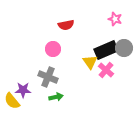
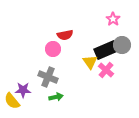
pink star: moved 2 px left; rotated 16 degrees clockwise
red semicircle: moved 1 px left, 10 px down
gray circle: moved 2 px left, 3 px up
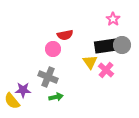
black rectangle: moved 4 px up; rotated 15 degrees clockwise
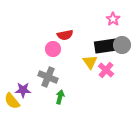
green arrow: moved 4 px right; rotated 64 degrees counterclockwise
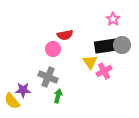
pink cross: moved 2 px left, 1 px down; rotated 21 degrees clockwise
green arrow: moved 2 px left, 1 px up
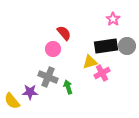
red semicircle: moved 1 px left, 2 px up; rotated 119 degrees counterclockwise
gray circle: moved 5 px right, 1 px down
yellow triangle: rotated 49 degrees clockwise
pink cross: moved 2 px left, 2 px down
purple star: moved 7 px right, 2 px down
green arrow: moved 10 px right, 9 px up; rotated 32 degrees counterclockwise
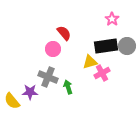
pink star: moved 1 px left
